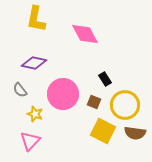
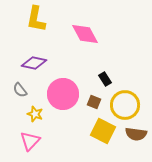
brown semicircle: moved 1 px right, 1 px down
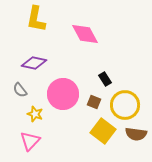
yellow square: rotated 10 degrees clockwise
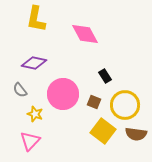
black rectangle: moved 3 px up
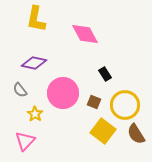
black rectangle: moved 2 px up
pink circle: moved 1 px up
yellow star: rotated 14 degrees clockwise
brown semicircle: rotated 50 degrees clockwise
pink triangle: moved 5 px left
